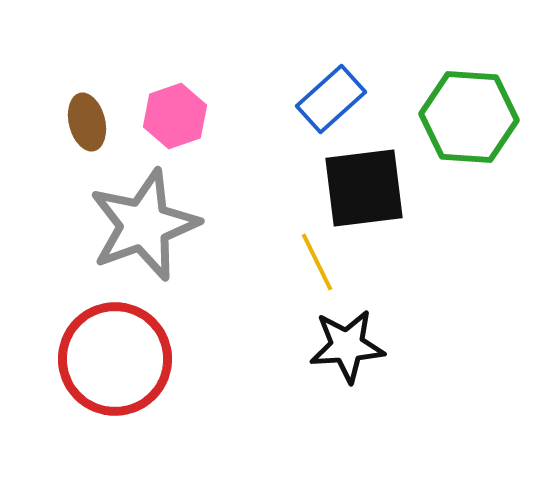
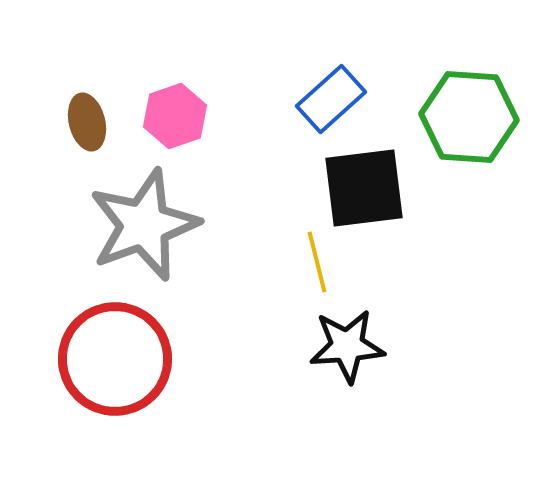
yellow line: rotated 12 degrees clockwise
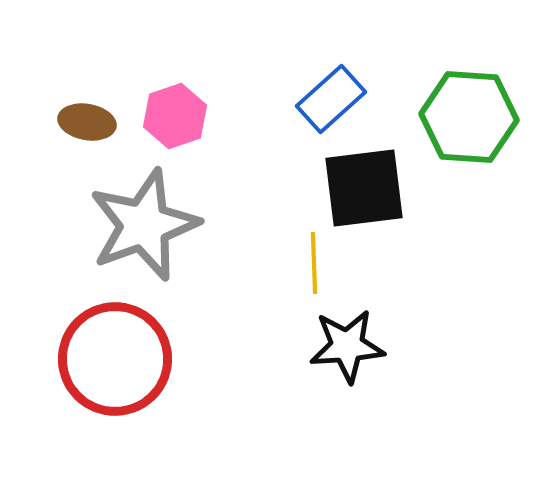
brown ellipse: rotated 66 degrees counterclockwise
yellow line: moved 3 px left, 1 px down; rotated 12 degrees clockwise
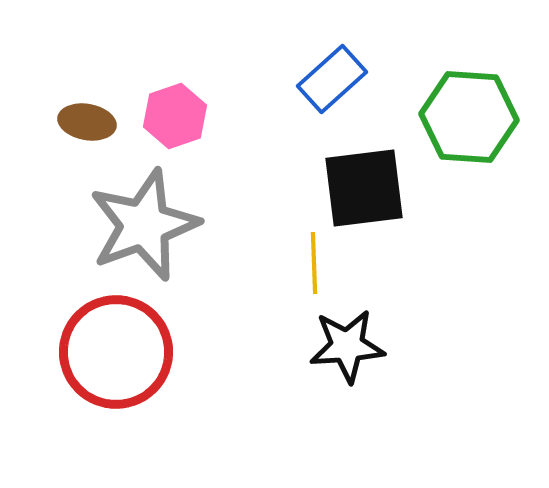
blue rectangle: moved 1 px right, 20 px up
red circle: moved 1 px right, 7 px up
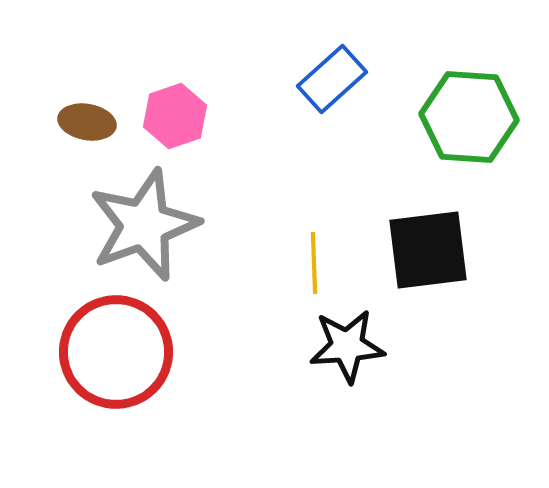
black square: moved 64 px right, 62 px down
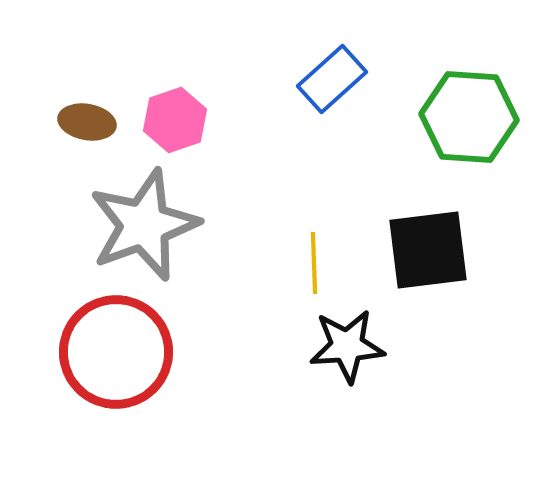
pink hexagon: moved 4 px down
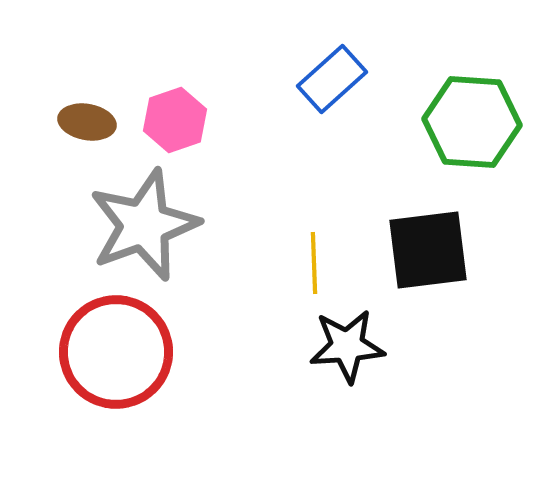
green hexagon: moved 3 px right, 5 px down
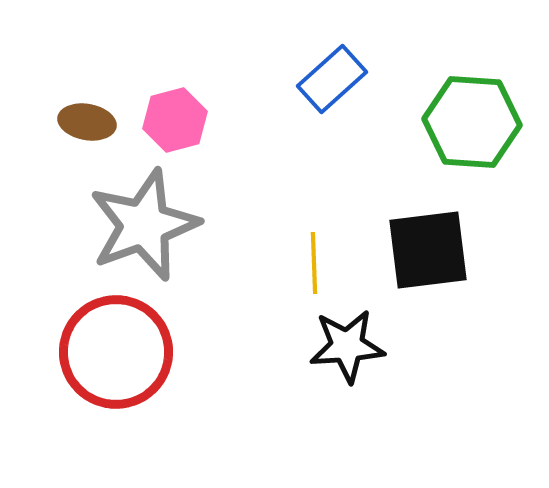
pink hexagon: rotated 4 degrees clockwise
